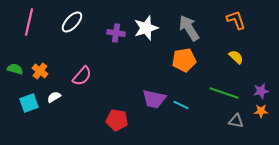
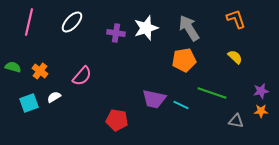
orange L-shape: moved 1 px up
yellow semicircle: moved 1 px left
green semicircle: moved 2 px left, 2 px up
green line: moved 12 px left
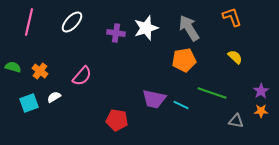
orange L-shape: moved 4 px left, 2 px up
purple star: rotated 21 degrees counterclockwise
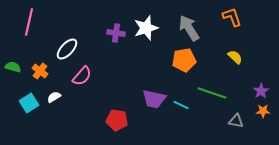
white ellipse: moved 5 px left, 27 px down
cyan square: rotated 12 degrees counterclockwise
orange star: moved 2 px right
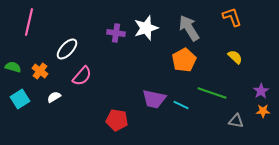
orange pentagon: rotated 20 degrees counterclockwise
cyan square: moved 9 px left, 4 px up
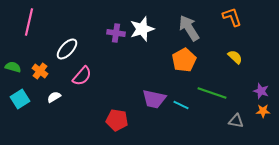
white star: moved 4 px left, 1 px down
purple star: rotated 21 degrees counterclockwise
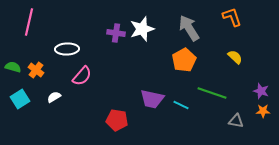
white ellipse: rotated 45 degrees clockwise
orange cross: moved 4 px left, 1 px up
purple trapezoid: moved 2 px left
